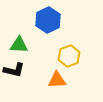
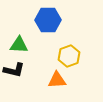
blue hexagon: rotated 25 degrees clockwise
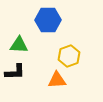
black L-shape: moved 1 px right, 2 px down; rotated 15 degrees counterclockwise
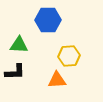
yellow hexagon: rotated 15 degrees clockwise
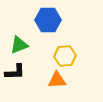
green triangle: rotated 24 degrees counterclockwise
yellow hexagon: moved 4 px left
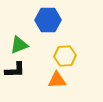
black L-shape: moved 2 px up
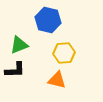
blue hexagon: rotated 15 degrees clockwise
yellow hexagon: moved 1 px left, 3 px up
orange triangle: rotated 18 degrees clockwise
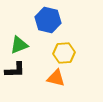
orange triangle: moved 1 px left, 2 px up
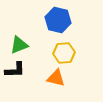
blue hexagon: moved 10 px right
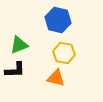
yellow hexagon: rotated 15 degrees clockwise
